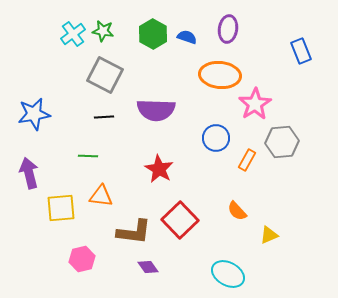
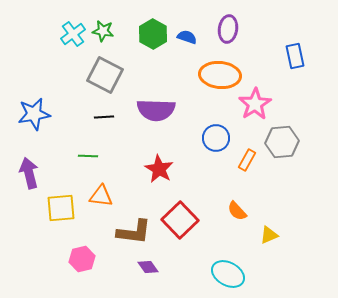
blue rectangle: moved 6 px left, 5 px down; rotated 10 degrees clockwise
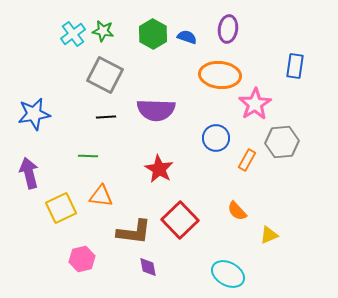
blue rectangle: moved 10 px down; rotated 20 degrees clockwise
black line: moved 2 px right
yellow square: rotated 20 degrees counterclockwise
purple diamond: rotated 25 degrees clockwise
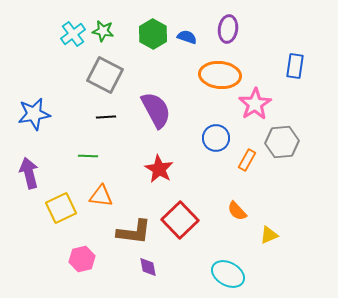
purple semicircle: rotated 120 degrees counterclockwise
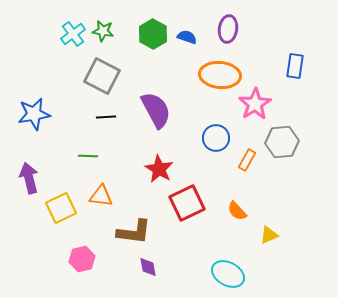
gray square: moved 3 px left, 1 px down
purple arrow: moved 5 px down
red square: moved 7 px right, 17 px up; rotated 18 degrees clockwise
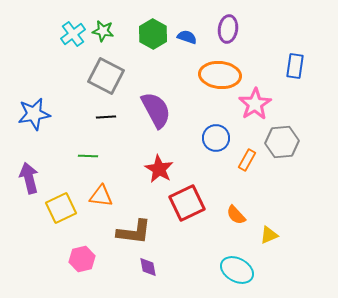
gray square: moved 4 px right
orange semicircle: moved 1 px left, 4 px down
cyan ellipse: moved 9 px right, 4 px up
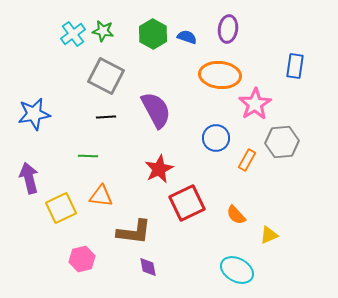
red star: rotated 16 degrees clockwise
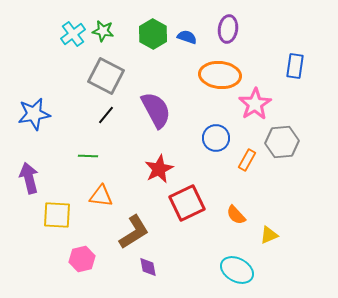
black line: moved 2 px up; rotated 48 degrees counterclockwise
yellow square: moved 4 px left, 7 px down; rotated 28 degrees clockwise
brown L-shape: rotated 39 degrees counterclockwise
